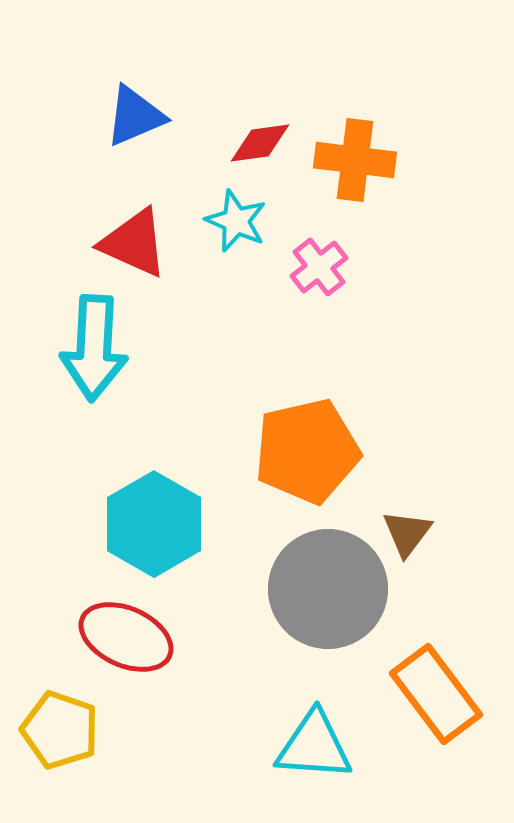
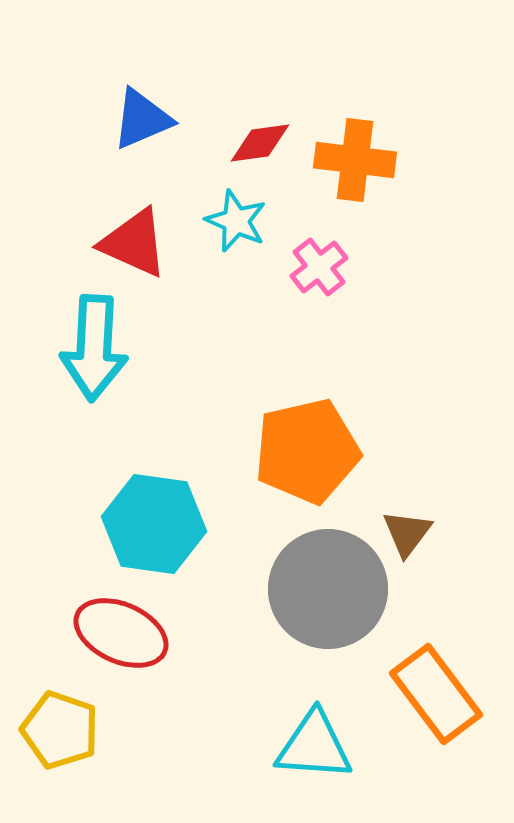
blue triangle: moved 7 px right, 3 px down
cyan hexagon: rotated 22 degrees counterclockwise
red ellipse: moved 5 px left, 4 px up
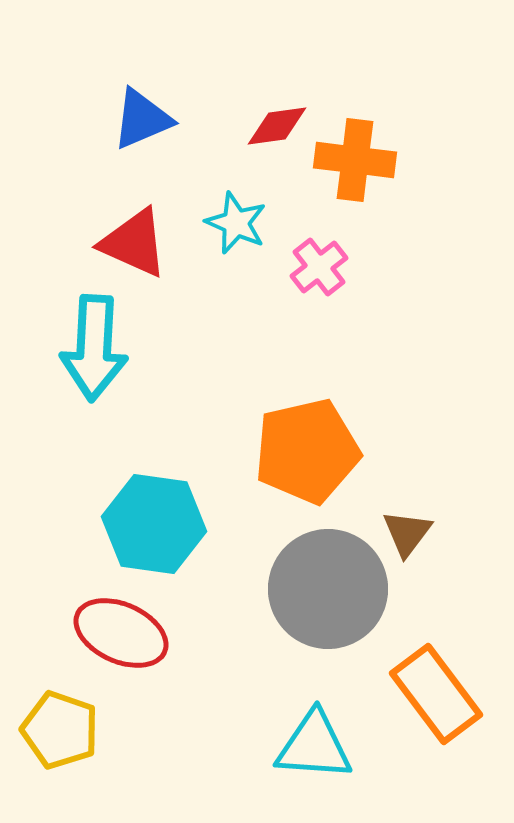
red diamond: moved 17 px right, 17 px up
cyan star: moved 2 px down
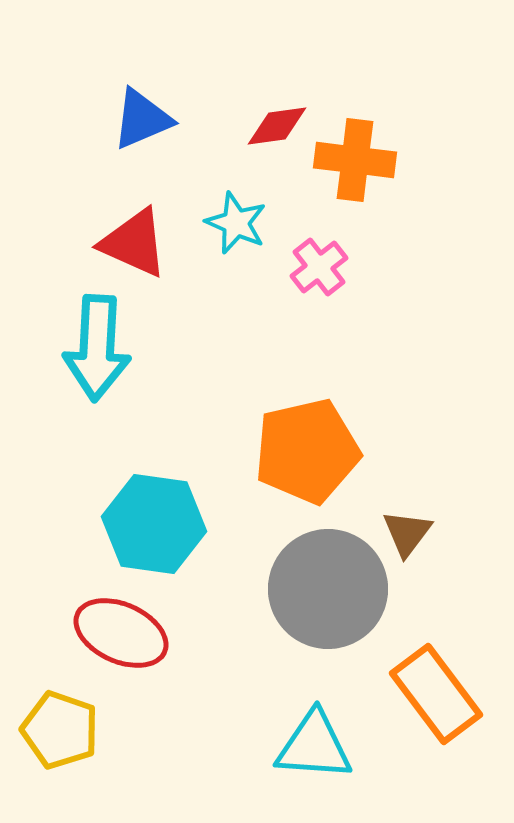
cyan arrow: moved 3 px right
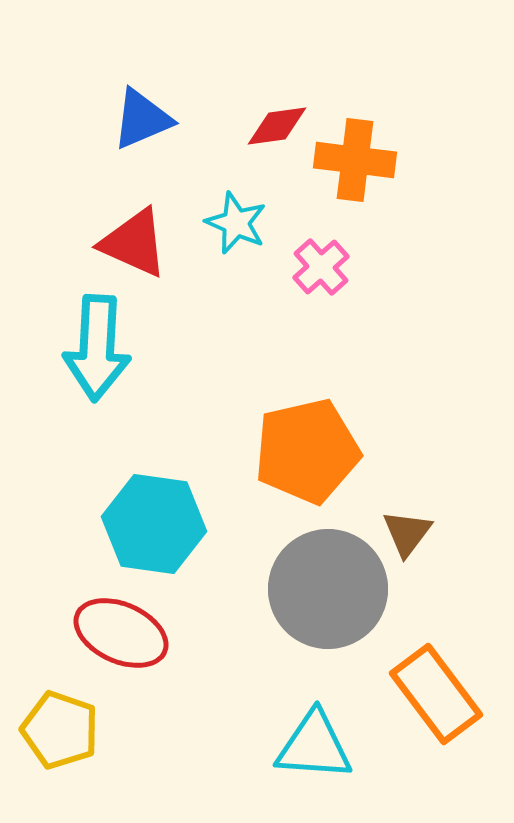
pink cross: moved 2 px right; rotated 4 degrees counterclockwise
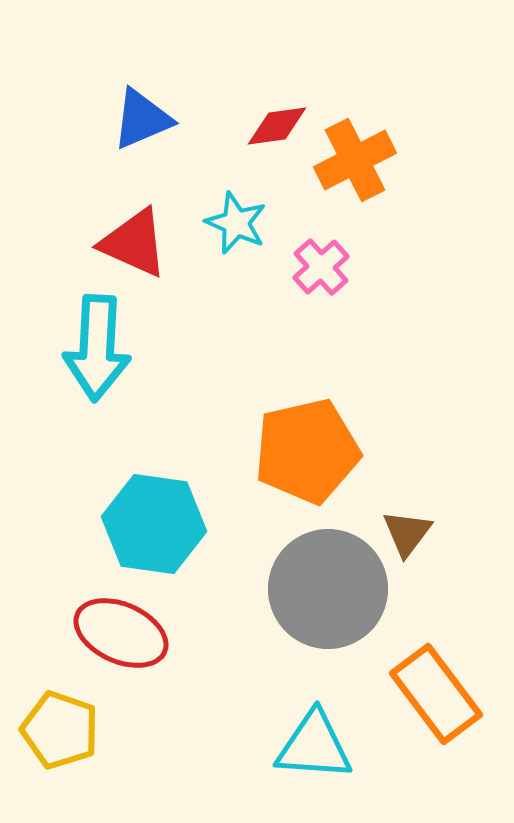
orange cross: rotated 34 degrees counterclockwise
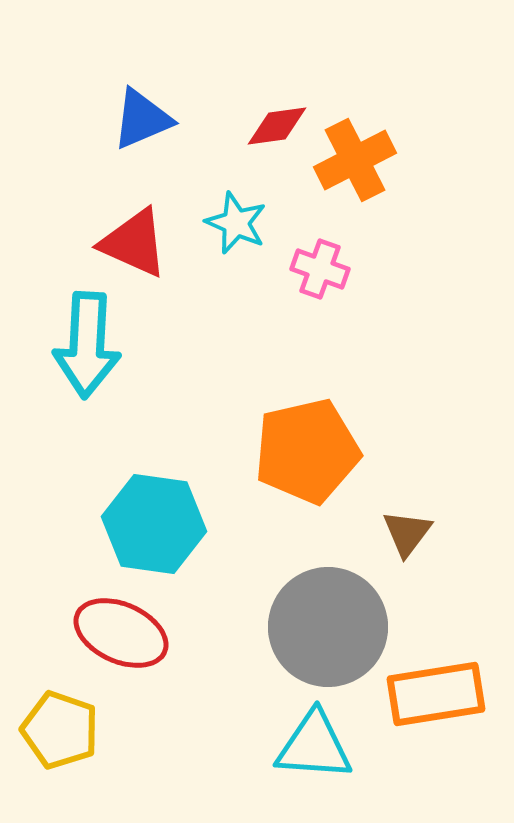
pink cross: moved 1 px left, 2 px down; rotated 28 degrees counterclockwise
cyan arrow: moved 10 px left, 3 px up
gray circle: moved 38 px down
orange rectangle: rotated 62 degrees counterclockwise
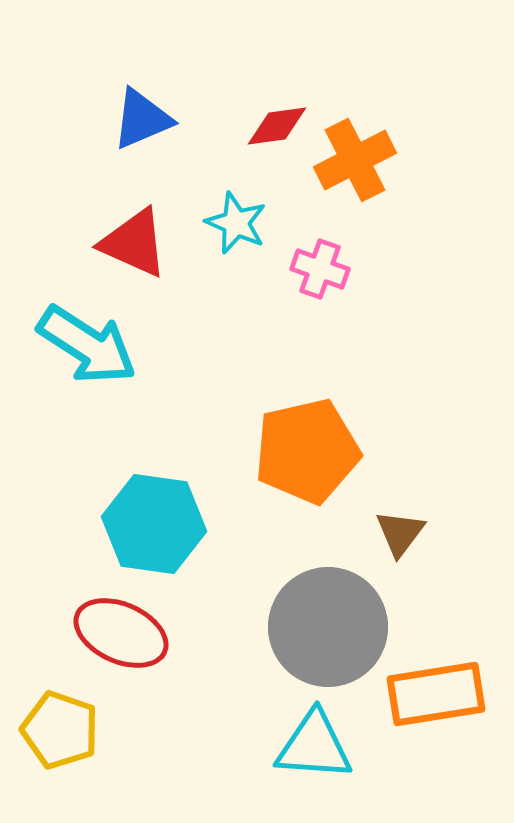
cyan arrow: rotated 60 degrees counterclockwise
brown triangle: moved 7 px left
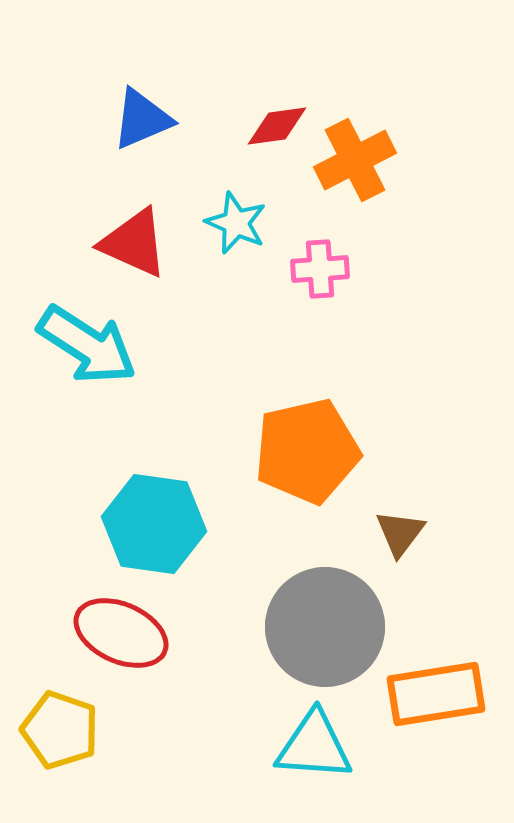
pink cross: rotated 24 degrees counterclockwise
gray circle: moved 3 px left
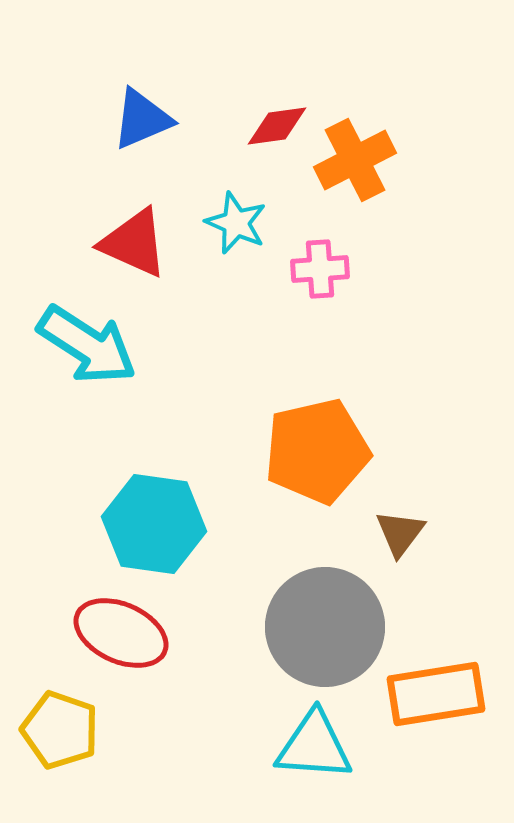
orange pentagon: moved 10 px right
